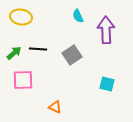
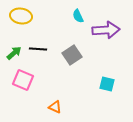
yellow ellipse: moved 1 px up
purple arrow: rotated 88 degrees clockwise
pink square: rotated 25 degrees clockwise
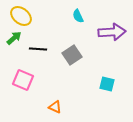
yellow ellipse: rotated 30 degrees clockwise
purple arrow: moved 6 px right, 2 px down
green arrow: moved 15 px up
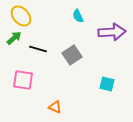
yellow ellipse: rotated 10 degrees clockwise
black line: rotated 12 degrees clockwise
pink square: rotated 15 degrees counterclockwise
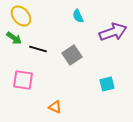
purple arrow: moved 1 px right; rotated 16 degrees counterclockwise
green arrow: rotated 77 degrees clockwise
cyan square: rotated 28 degrees counterclockwise
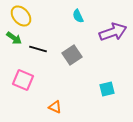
pink square: rotated 15 degrees clockwise
cyan square: moved 5 px down
